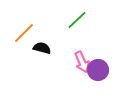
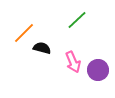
pink arrow: moved 9 px left
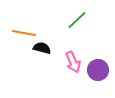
orange line: rotated 55 degrees clockwise
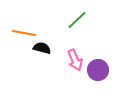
pink arrow: moved 2 px right, 2 px up
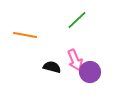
orange line: moved 1 px right, 2 px down
black semicircle: moved 10 px right, 19 px down
purple circle: moved 8 px left, 2 px down
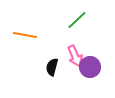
pink arrow: moved 4 px up
black semicircle: rotated 90 degrees counterclockwise
purple circle: moved 5 px up
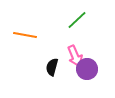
purple circle: moved 3 px left, 2 px down
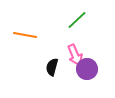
pink arrow: moved 1 px up
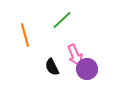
green line: moved 15 px left
orange line: rotated 65 degrees clockwise
black semicircle: rotated 42 degrees counterclockwise
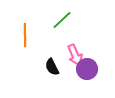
orange line: rotated 15 degrees clockwise
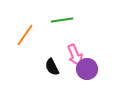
green line: rotated 35 degrees clockwise
orange line: rotated 35 degrees clockwise
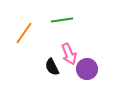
orange line: moved 1 px left, 2 px up
pink arrow: moved 6 px left, 1 px up
